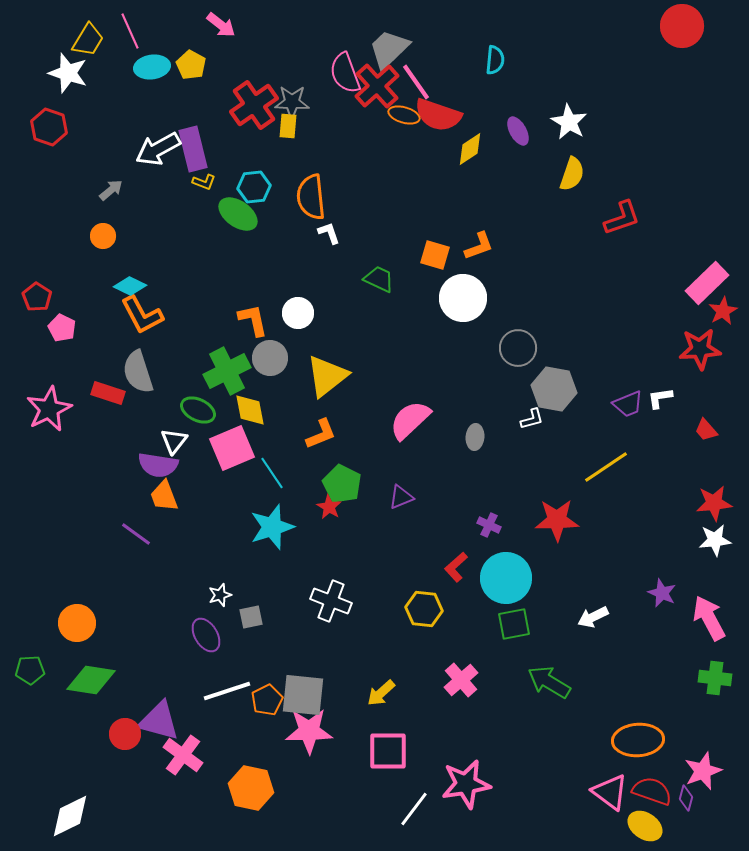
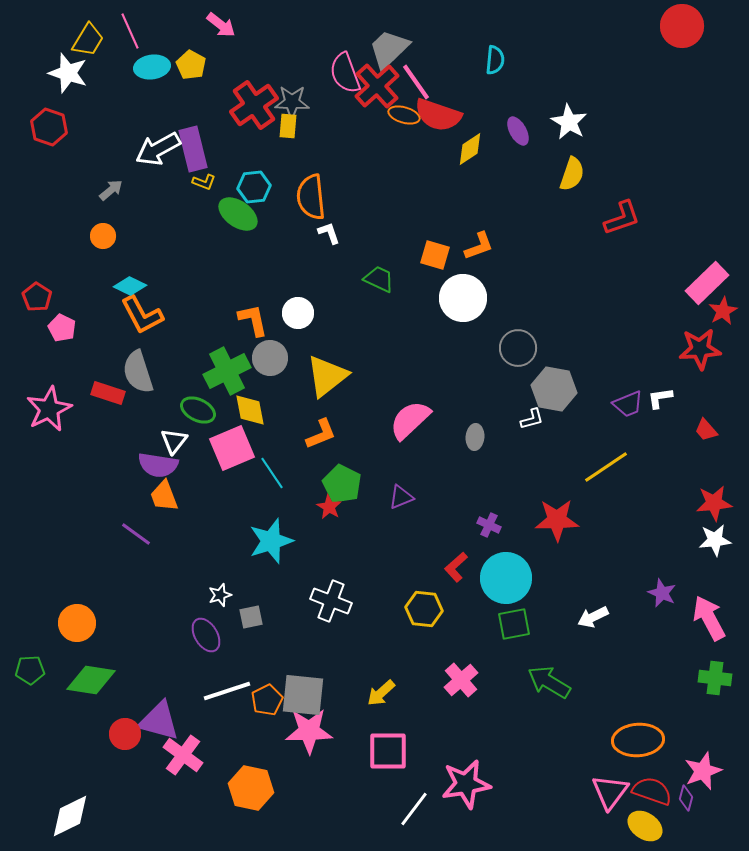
cyan star at (272, 527): moved 1 px left, 14 px down
pink triangle at (610, 792): rotated 30 degrees clockwise
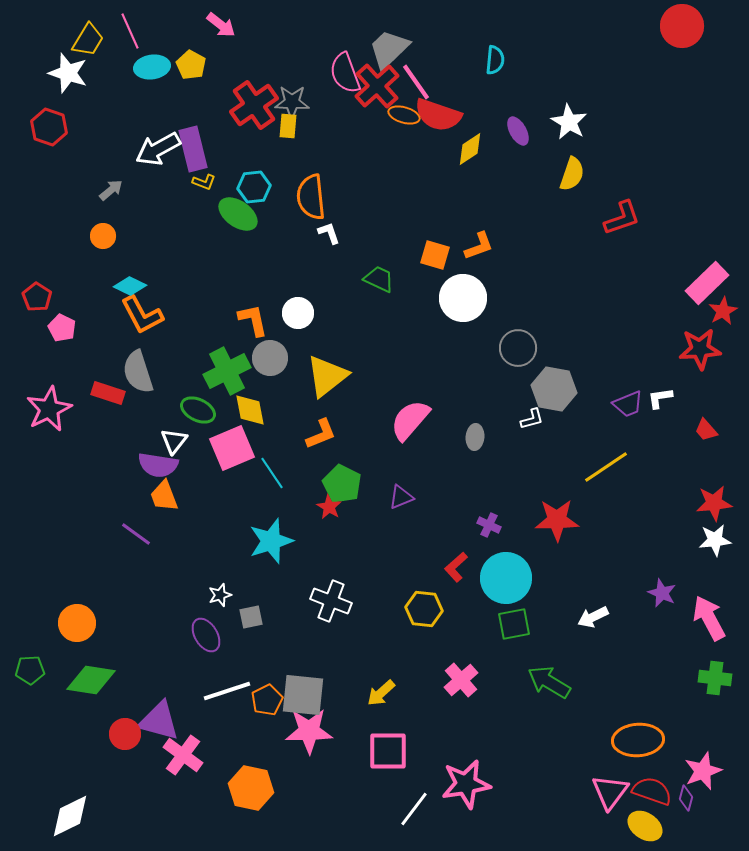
pink semicircle at (410, 420): rotated 6 degrees counterclockwise
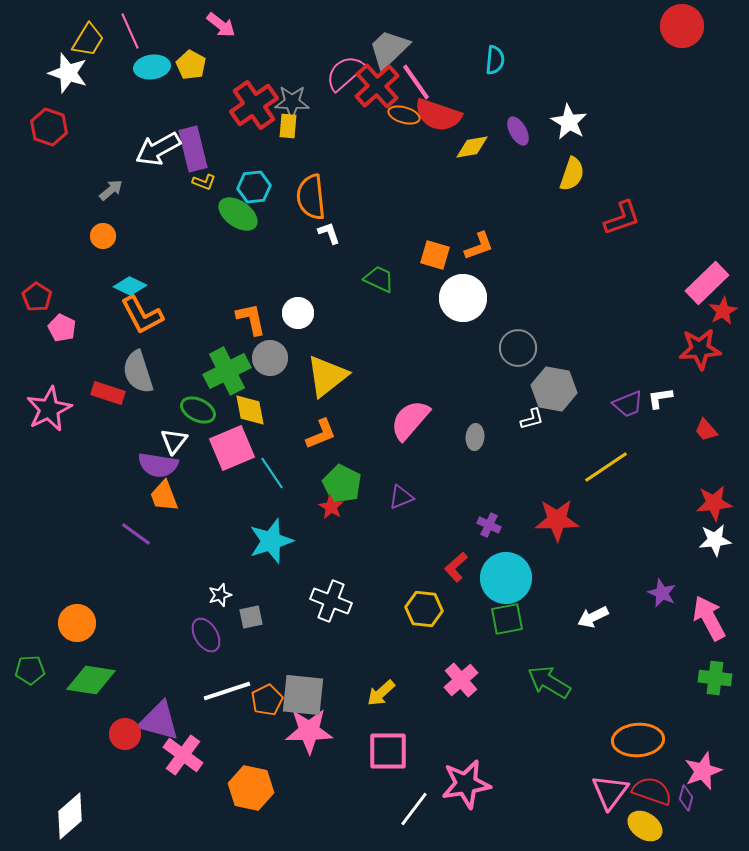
pink semicircle at (345, 73): rotated 69 degrees clockwise
yellow diamond at (470, 149): moved 2 px right, 2 px up; rotated 24 degrees clockwise
orange L-shape at (253, 320): moved 2 px left, 1 px up
red star at (329, 507): moved 2 px right
green square at (514, 624): moved 7 px left, 5 px up
white diamond at (70, 816): rotated 15 degrees counterclockwise
